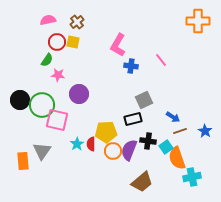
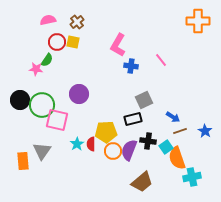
pink star: moved 22 px left, 6 px up
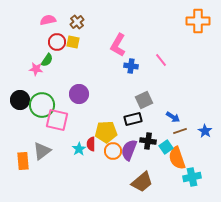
cyan star: moved 2 px right, 5 px down
gray triangle: rotated 18 degrees clockwise
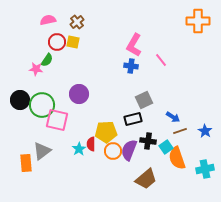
pink L-shape: moved 16 px right
orange rectangle: moved 3 px right, 2 px down
cyan cross: moved 13 px right, 8 px up
brown trapezoid: moved 4 px right, 3 px up
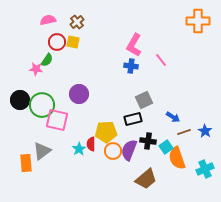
brown line: moved 4 px right, 1 px down
cyan cross: rotated 12 degrees counterclockwise
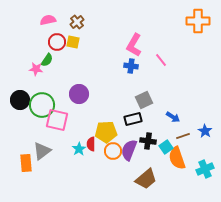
brown line: moved 1 px left, 4 px down
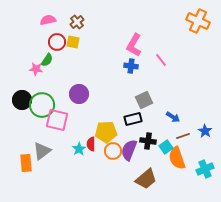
orange cross: rotated 25 degrees clockwise
black circle: moved 2 px right
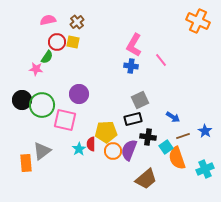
green semicircle: moved 3 px up
gray square: moved 4 px left
pink square: moved 8 px right
black cross: moved 4 px up
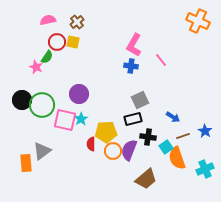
pink star: moved 2 px up; rotated 16 degrees clockwise
cyan star: moved 2 px right, 30 px up
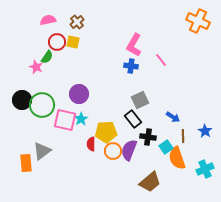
black rectangle: rotated 66 degrees clockwise
brown line: rotated 72 degrees counterclockwise
brown trapezoid: moved 4 px right, 3 px down
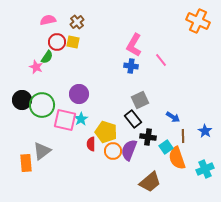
yellow pentagon: rotated 20 degrees clockwise
